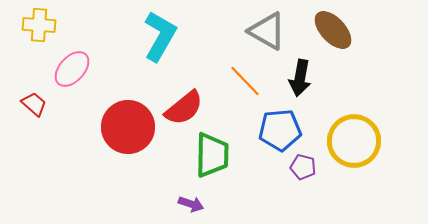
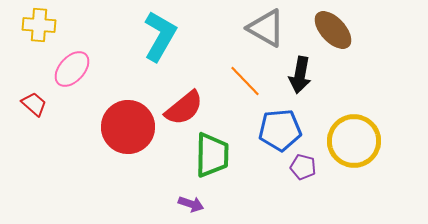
gray triangle: moved 1 px left, 3 px up
black arrow: moved 3 px up
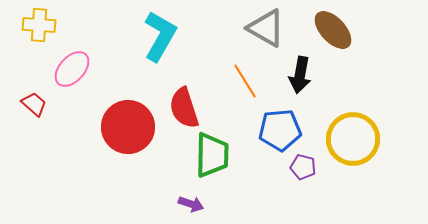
orange line: rotated 12 degrees clockwise
red semicircle: rotated 111 degrees clockwise
yellow circle: moved 1 px left, 2 px up
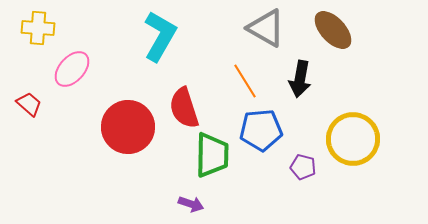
yellow cross: moved 1 px left, 3 px down
black arrow: moved 4 px down
red trapezoid: moved 5 px left
blue pentagon: moved 19 px left
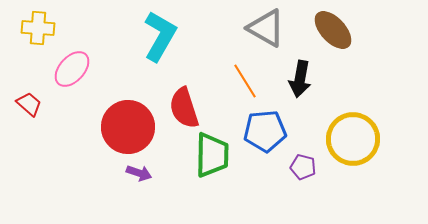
blue pentagon: moved 4 px right, 1 px down
purple arrow: moved 52 px left, 31 px up
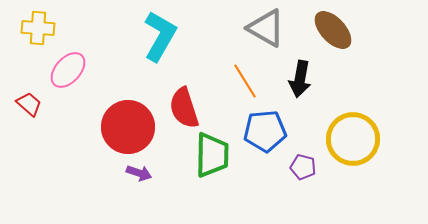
pink ellipse: moved 4 px left, 1 px down
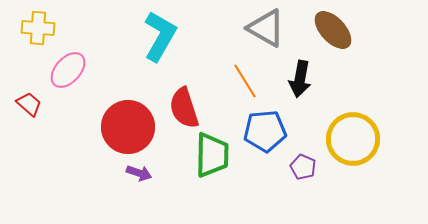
purple pentagon: rotated 10 degrees clockwise
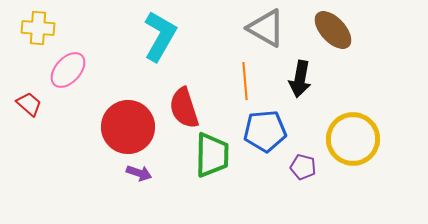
orange line: rotated 27 degrees clockwise
purple pentagon: rotated 10 degrees counterclockwise
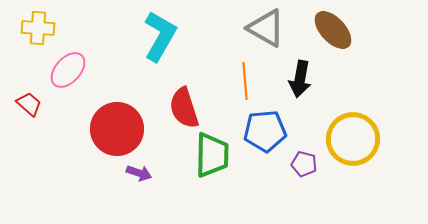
red circle: moved 11 px left, 2 px down
purple pentagon: moved 1 px right, 3 px up
